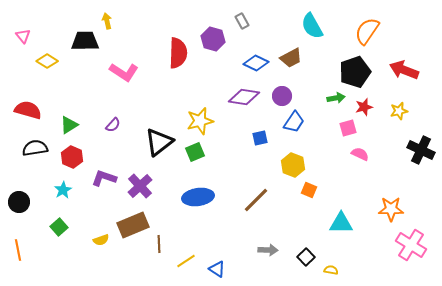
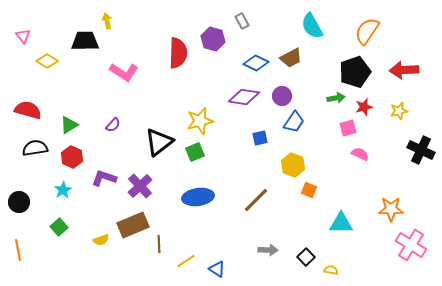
red arrow at (404, 70): rotated 24 degrees counterclockwise
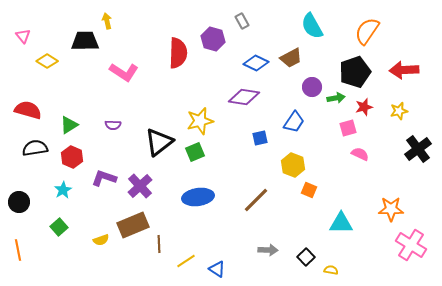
purple circle at (282, 96): moved 30 px right, 9 px up
purple semicircle at (113, 125): rotated 49 degrees clockwise
black cross at (421, 150): moved 3 px left, 1 px up; rotated 28 degrees clockwise
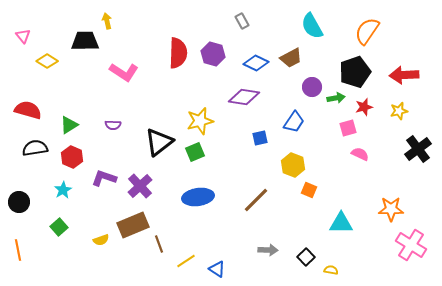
purple hexagon at (213, 39): moved 15 px down
red arrow at (404, 70): moved 5 px down
brown line at (159, 244): rotated 18 degrees counterclockwise
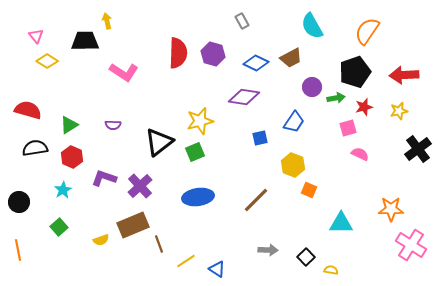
pink triangle at (23, 36): moved 13 px right
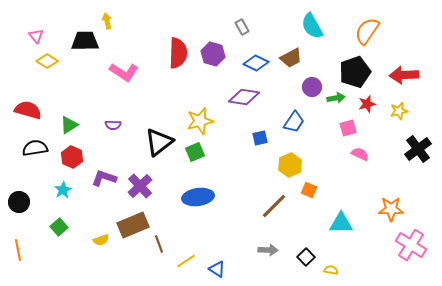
gray rectangle at (242, 21): moved 6 px down
red star at (364, 107): moved 3 px right, 3 px up
yellow hexagon at (293, 165): moved 3 px left; rotated 15 degrees clockwise
brown line at (256, 200): moved 18 px right, 6 px down
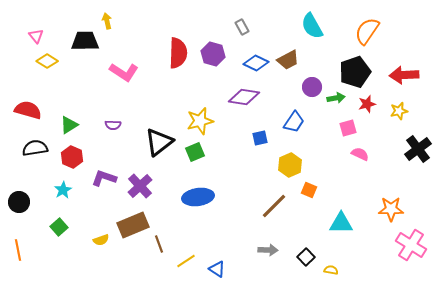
brown trapezoid at (291, 58): moved 3 px left, 2 px down
